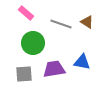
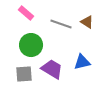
green circle: moved 2 px left, 2 px down
blue triangle: rotated 24 degrees counterclockwise
purple trapezoid: moved 2 px left; rotated 40 degrees clockwise
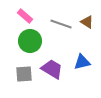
pink rectangle: moved 1 px left, 3 px down
green circle: moved 1 px left, 4 px up
